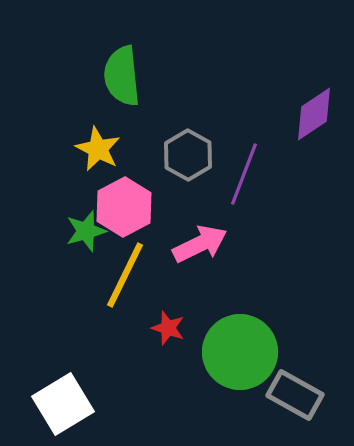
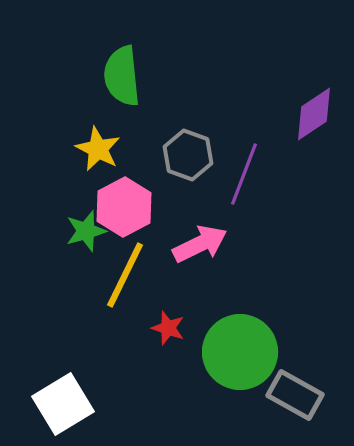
gray hexagon: rotated 9 degrees counterclockwise
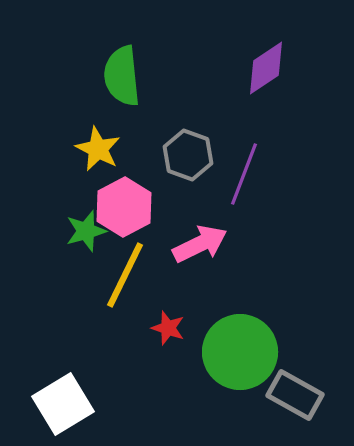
purple diamond: moved 48 px left, 46 px up
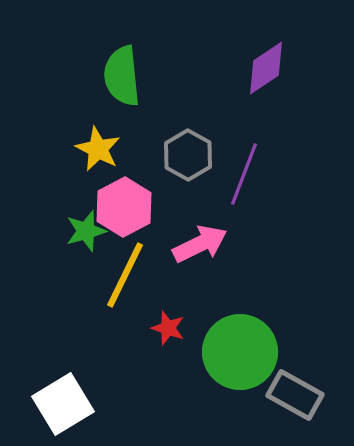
gray hexagon: rotated 9 degrees clockwise
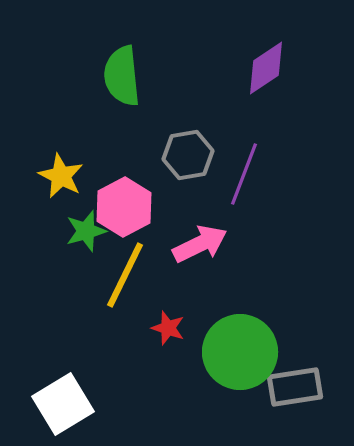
yellow star: moved 37 px left, 27 px down
gray hexagon: rotated 21 degrees clockwise
gray rectangle: moved 8 px up; rotated 38 degrees counterclockwise
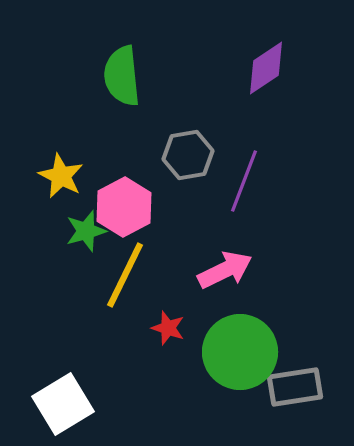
purple line: moved 7 px down
pink arrow: moved 25 px right, 26 px down
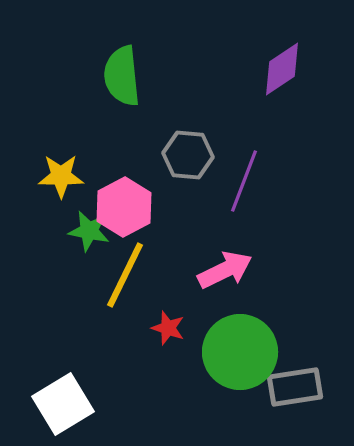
purple diamond: moved 16 px right, 1 px down
gray hexagon: rotated 15 degrees clockwise
yellow star: rotated 27 degrees counterclockwise
green star: moved 3 px right; rotated 27 degrees clockwise
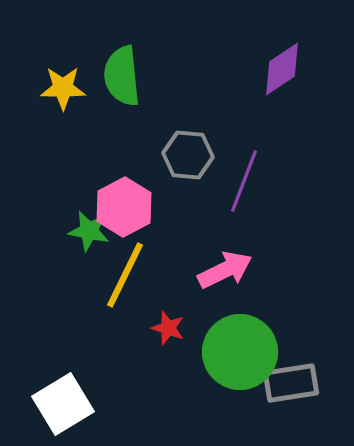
yellow star: moved 2 px right, 88 px up
gray rectangle: moved 4 px left, 4 px up
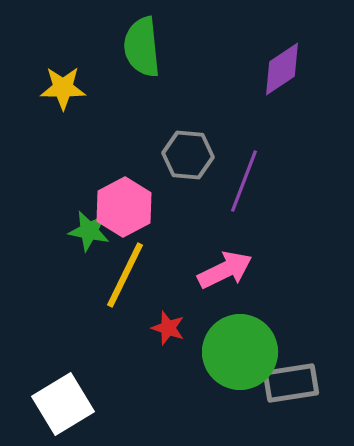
green semicircle: moved 20 px right, 29 px up
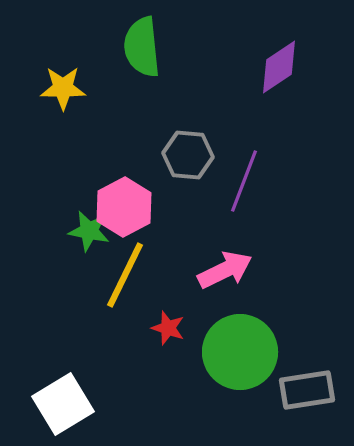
purple diamond: moved 3 px left, 2 px up
gray rectangle: moved 16 px right, 7 px down
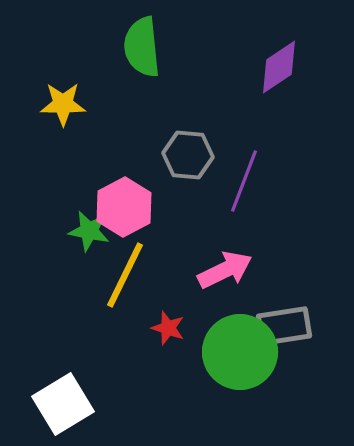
yellow star: moved 16 px down
gray rectangle: moved 23 px left, 64 px up
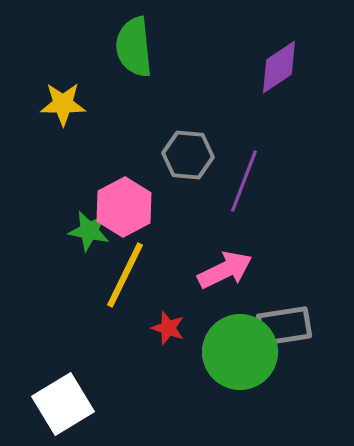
green semicircle: moved 8 px left
